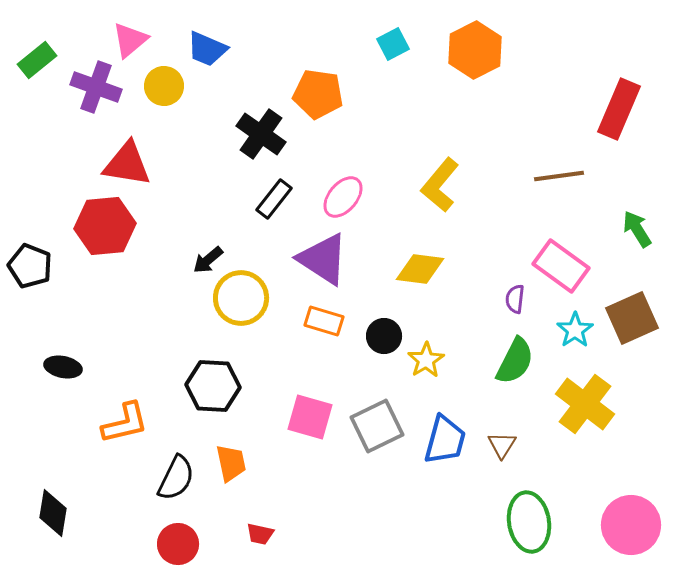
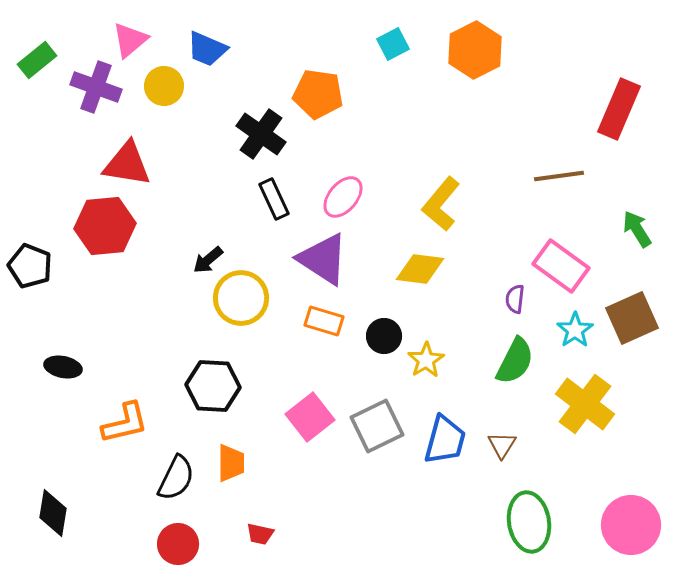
yellow L-shape at (440, 185): moved 1 px right, 19 px down
black rectangle at (274, 199): rotated 63 degrees counterclockwise
pink square at (310, 417): rotated 36 degrees clockwise
orange trapezoid at (231, 463): rotated 12 degrees clockwise
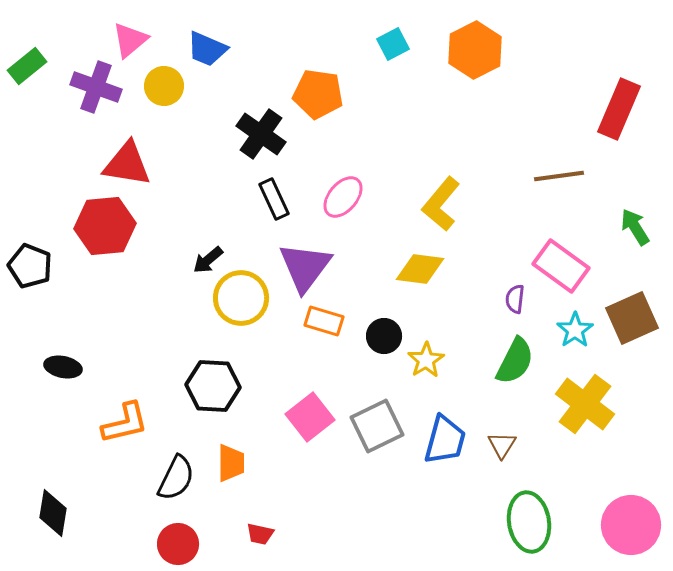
green rectangle at (37, 60): moved 10 px left, 6 px down
green arrow at (637, 229): moved 2 px left, 2 px up
purple triangle at (323, 259): moved 18 px left, 8 px down; rotated 34 degrees clockwise
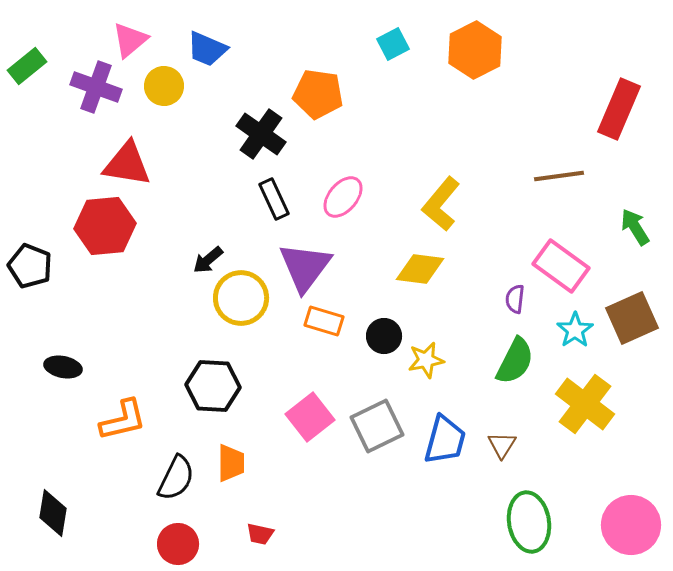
yellow star at (426, 360): rotated 21 degrees clockwise
orange L-shape at (125, 423): moved 2 px left, 3 px up
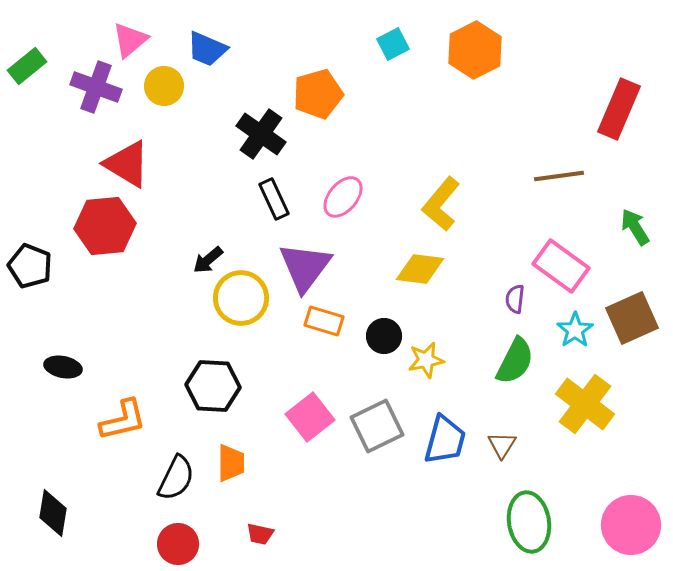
orange pentagon at (318, 94): rotated 24 degrees counterclockwise
red triangle at (127, 164): rotated 22 degrees clockwise
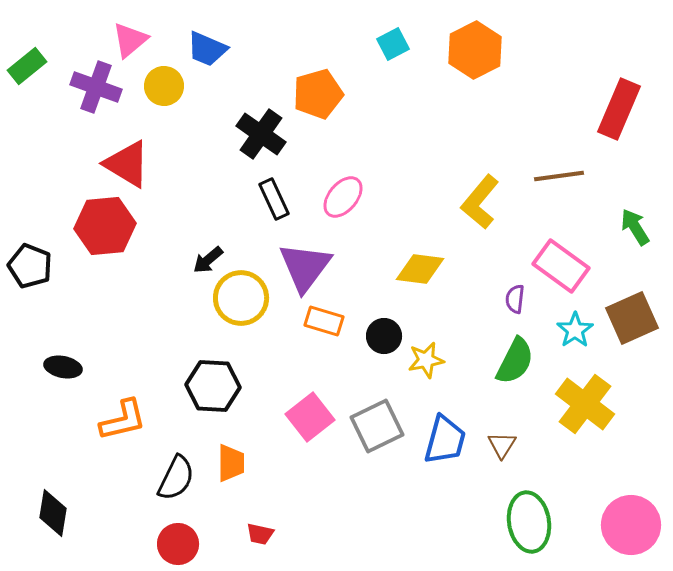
yellow L-shape at (441, 204): moved 39 px right, 2 px up
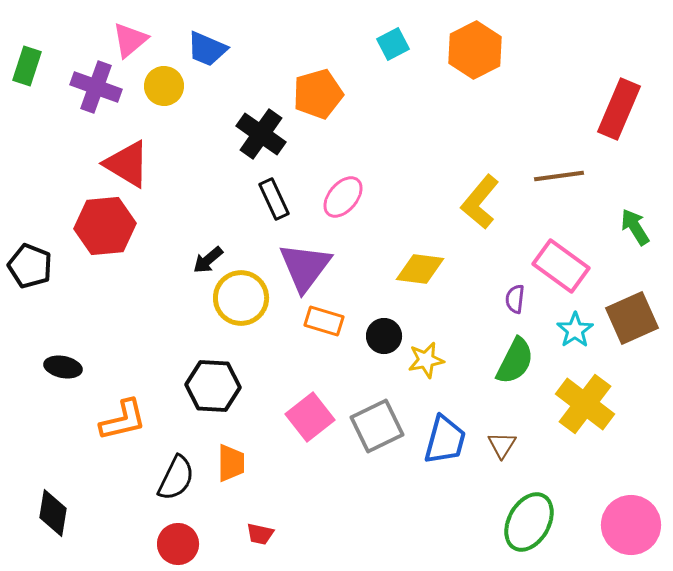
green rectangle at (27, 66): rotated 33 degrees counterclockwise
green ellipse at (529, 522): rotated 38 degrees clockwise
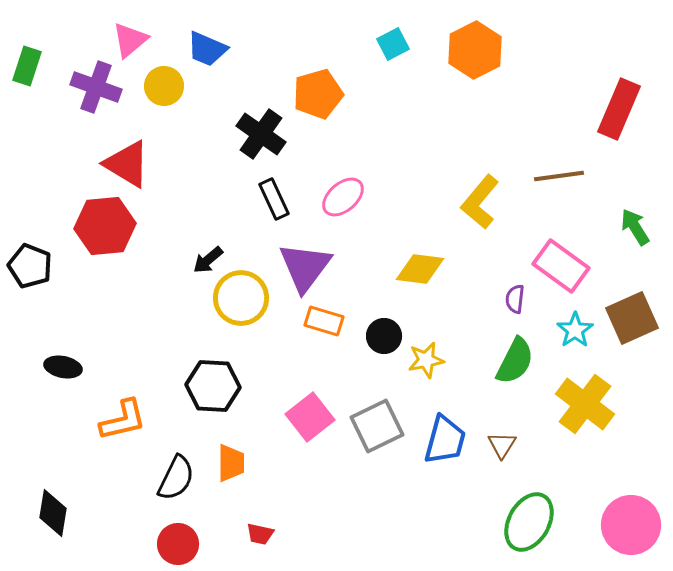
pink ellipse at (343, 197): rotated 9 degrees clockwise
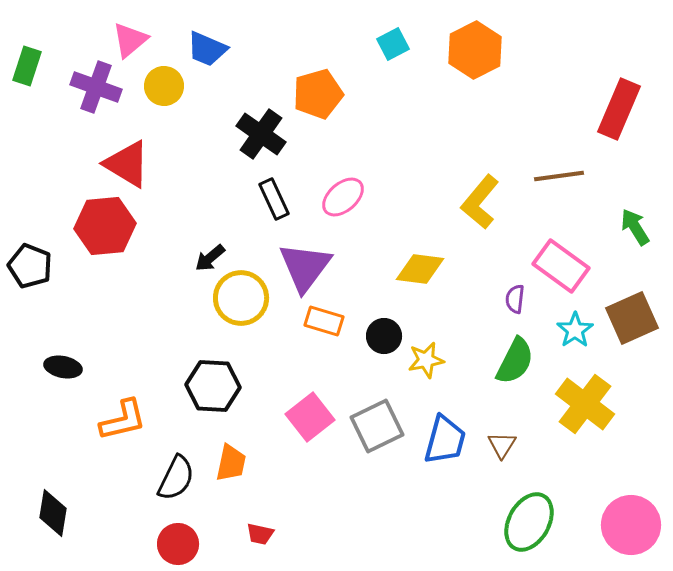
black arrow at (208, 260): moved 2 px right, 2 px up
orange trapezoid at (231, 463): rotated 12 degrees clockwise
